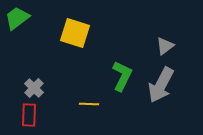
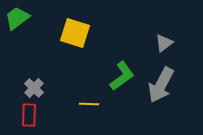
gray triangle: moved 1 px left, 3 px up
green L-shape: rotated 28 degrees clockwise
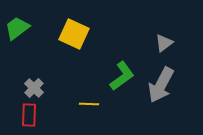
green trapezoid: moved 10 px down
yellow square: moved 1 px left, 1 px down; rotated 8 degrees clockwise
